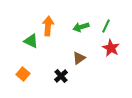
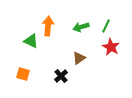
red star: moved 1 px up
orange square: rotated 24 degrees counterclockwise
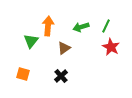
green triangle: rotated 42 degrees clockwise
brown triangle: moved 15 px left, 10 px up
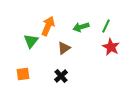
orange arrow: rotated 18 degrees clockwise
orange square: rotated 24 degrees counterclockwise
